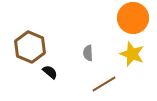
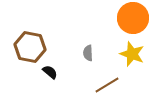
brown hexagon: rotated 12 degrees counterclockwise
brown line: moved 3 px right, 1 px down
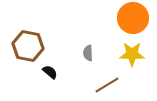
brown hexagon: moved 2 px left, 1 px up
yellow star: rotated 20 degrees counterclockwise
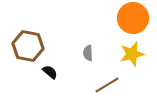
yellow star: rotated 15 degrees counterclockwise
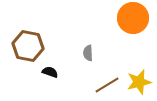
yellow star: moved 7 px right, 28 px down
black semicircle: rotated 21 degrees counterclockwise
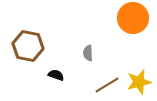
black semicircle: moved 6 px right, 3 px down
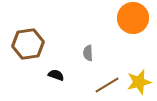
brown hexagon: moved 2 px up; rotated 20 degrees counterclockwise
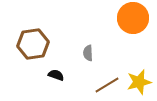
brown hexagon: moved 5 px right
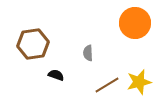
orange circle: moved 2 px right, 5 px down
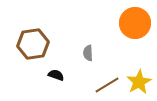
yellow star: rotated 15 degrees counterclockwise
